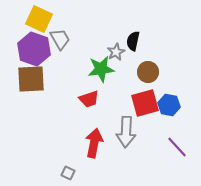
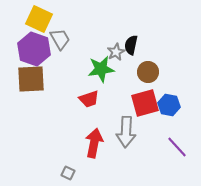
black semicircle: moved 2 px left, 4 px down
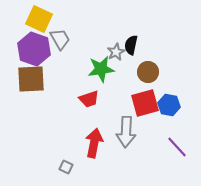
gray square: moved 2 px left, 6 px up
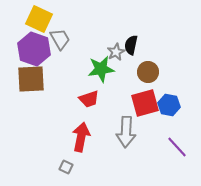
red arrow: moved 13 px left, 6 px up
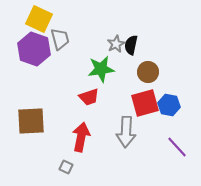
gray trapezoid: rotated 15 degrees clockwise
gray star: moved 8 px up
brown square: moved 42 px down
red trapezoid: moved 2 px up
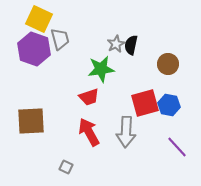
brown circle: moved 20 px right, 8 px up
red arrow: moved 8 px right, 5 px up; rotated 40 degrees counterclockwise
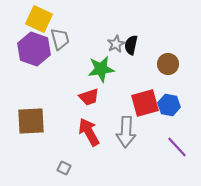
gray square: moved 2 px left, 1 px down
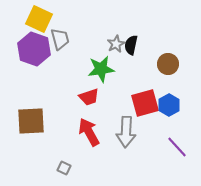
blue hexagon: rotated 20 degrees clockwise
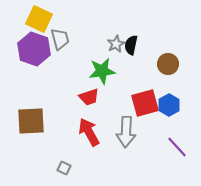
green star: moved 1 px right, 2 px down
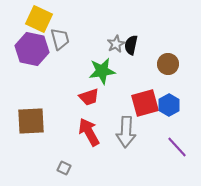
purple hexagon: moved 2 px left; rotated 8 degrees counterclockwise
